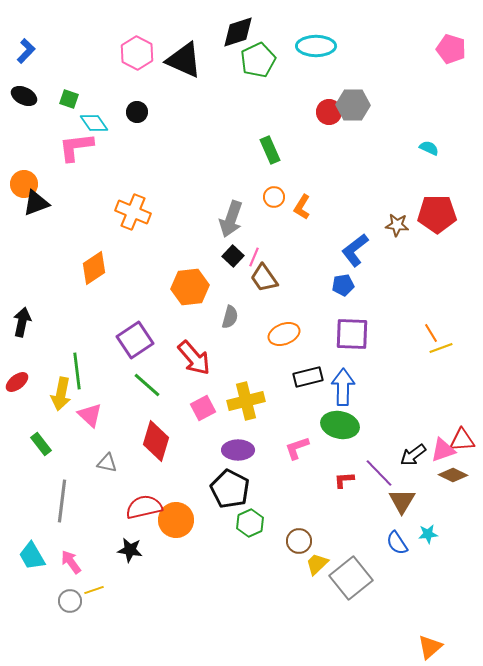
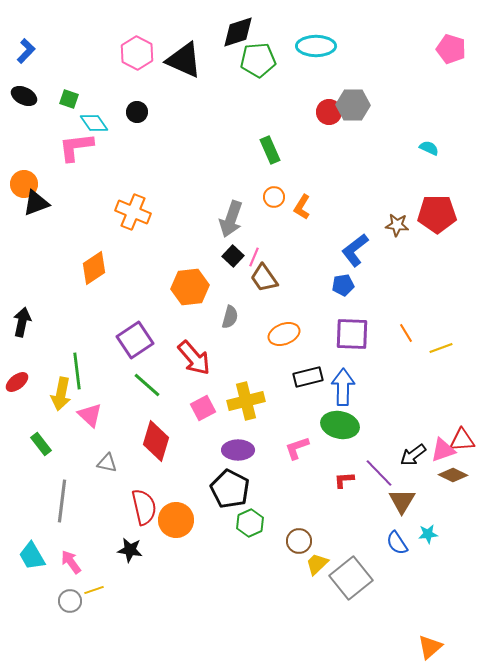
green pentagon at (258, 60): rotated 20 degrees clockwise
orange line at (431, 333): moved 25 px left
red semicircle at (144, 507): rotated 90 degrees clockwise
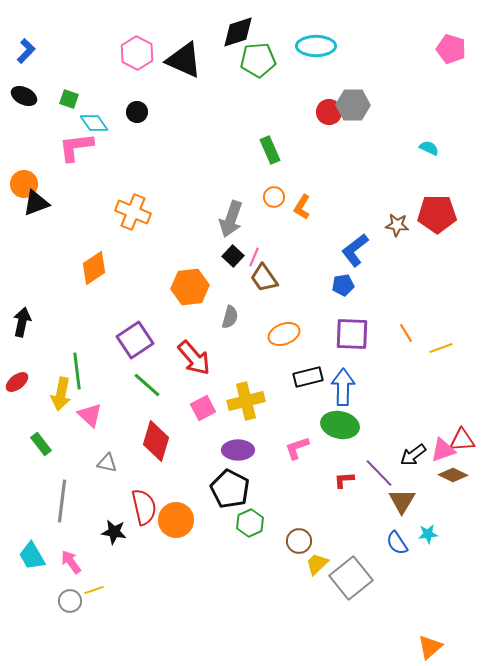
black star at (130, 550): moved 16 px left, 18 px up
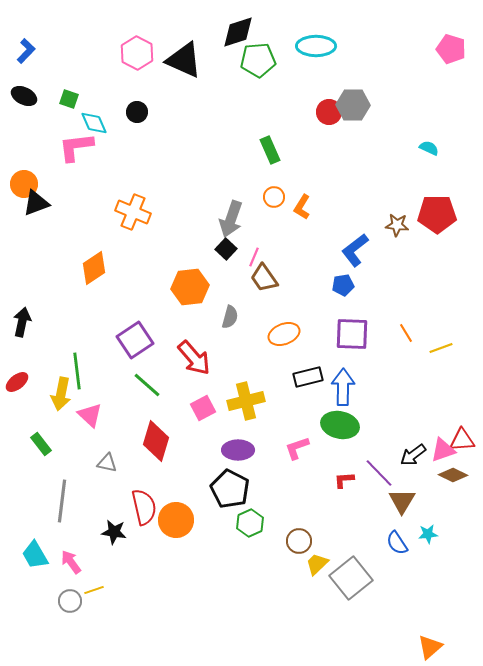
cyan diamond at (94, 123): rotated 12 degrees clockwise
black square at (233, 256): moved 7 px left, 7 px up
cyan trapezoid at (32, 556): moved 3 px right, 1 px up
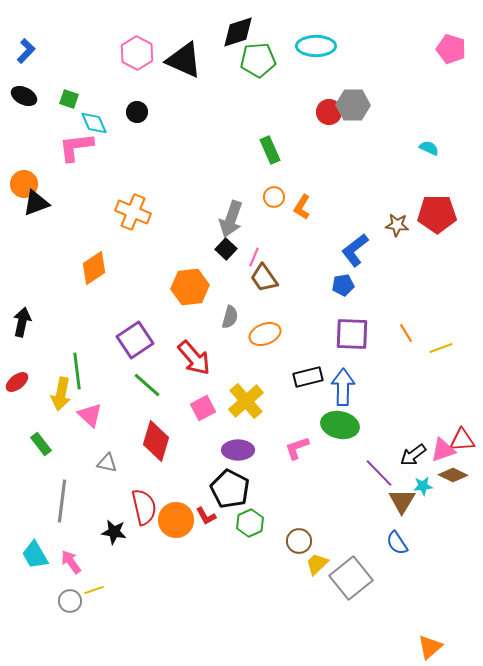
orange ellipse at (284, 334): moved 19 px left
yellow cross at (246, 401): rotated 27 degrees counterclockwise
red L-shape at (344, 480): moved 138 px left, 36 px down; rotated 115 degrees counterclockwise
cyan star at (428, 534): moved 5 px left, 48 px up
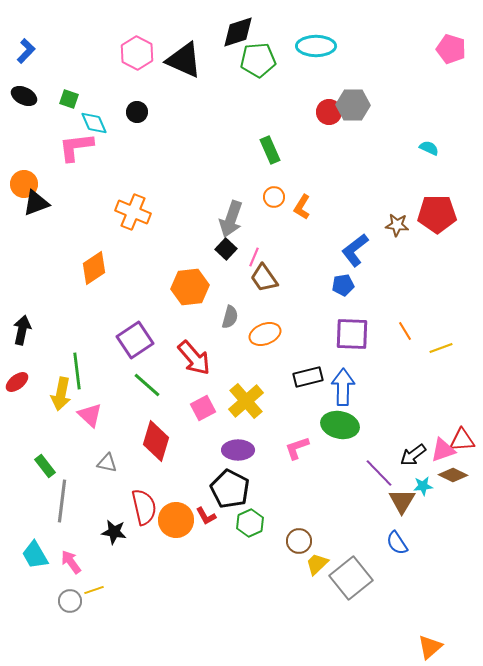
black arrow at (22, 322): moved 8 px down
orange line at (406, 333): moved 1 px left, 2 px up
green rectangle at (41, 444): moved 4 px right, 22 px down
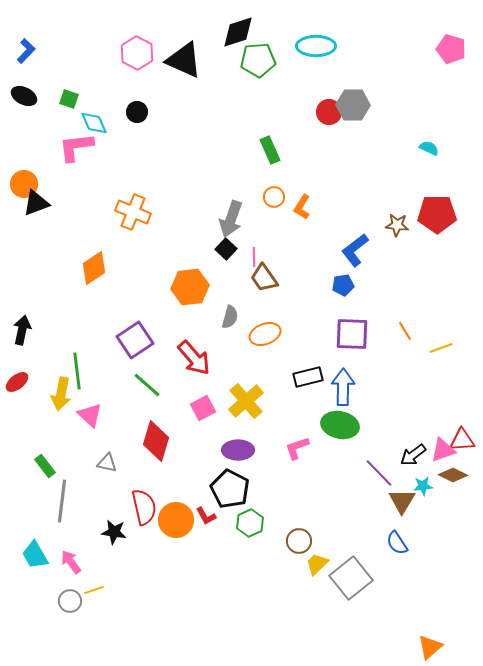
pink line at (254, 257): rotated 24 degrees counterclockwise
